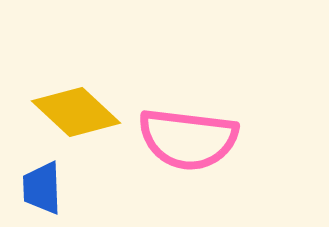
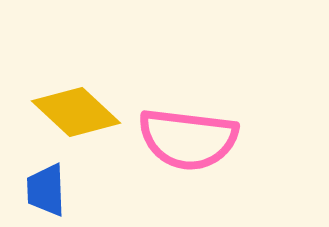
blue trapezoid: moved 4 px right, 2 px down
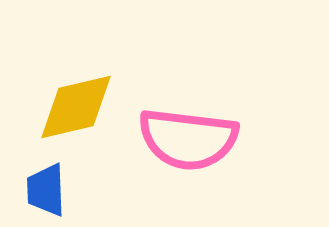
yellow diamond: moved 5 px up; rotated 56 degrees counterclockwise
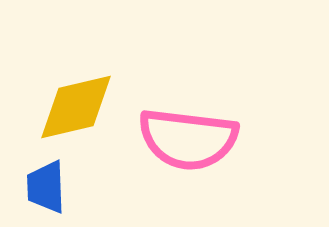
blue trapezoid: moved 3 px up
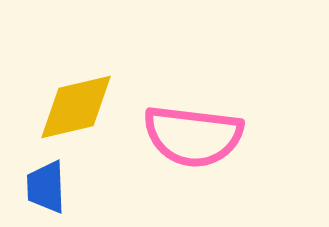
pink semicircle: moved 5 px right, 3 px up
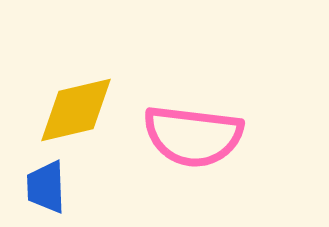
yellow diamond: moved 3 px down
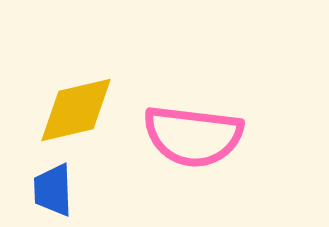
blue trapezoid: moved 7 px right, 3 px down
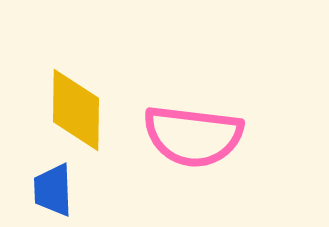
yellow diamond: rotated 76 degrees counterclockwise
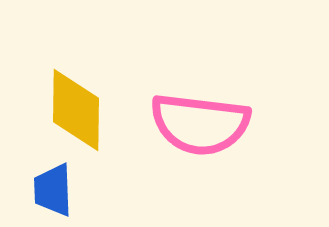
pink semicircle: moved 7 px right, 12 px up
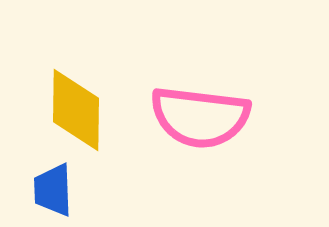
pink semicircle: moved 7 px up
